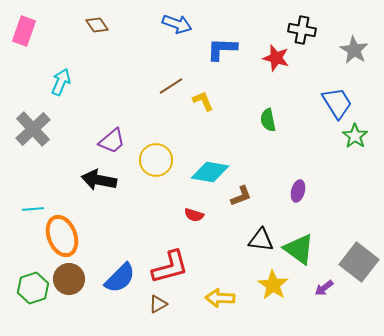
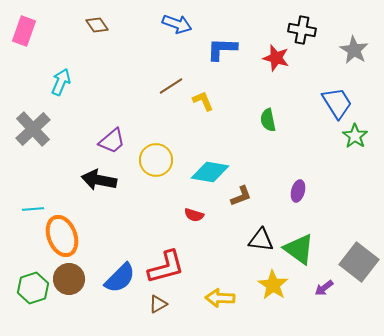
red L-shape: moved 4 px left
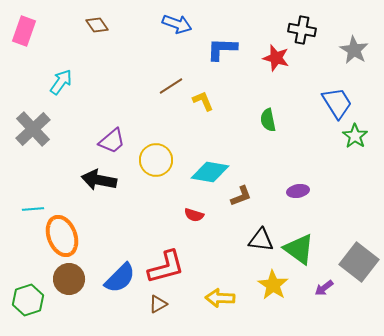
cyan arrow: rotated 12 degrees clockwise
purple ellipse: rotated 65 degrees clockwise
green hexagon: moved 5 px left, 12 px down
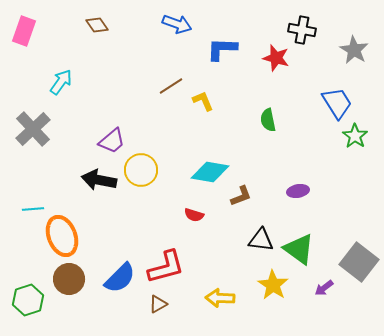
yellow circle: moved 15 px left, 10 px down
